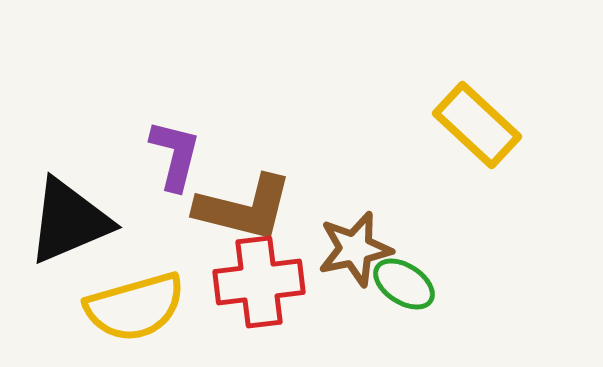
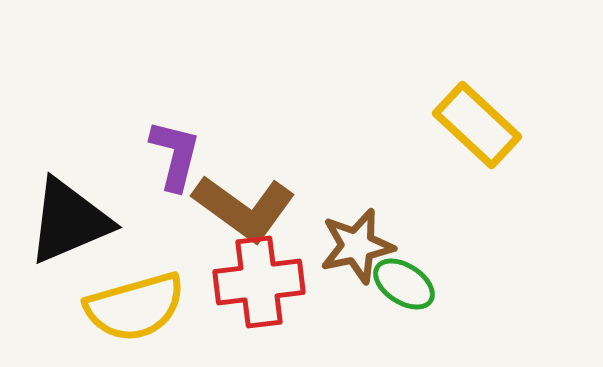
brown L-shape: rotated 22 degrees clockwise
brown star: moved 2 px right, 3 px up
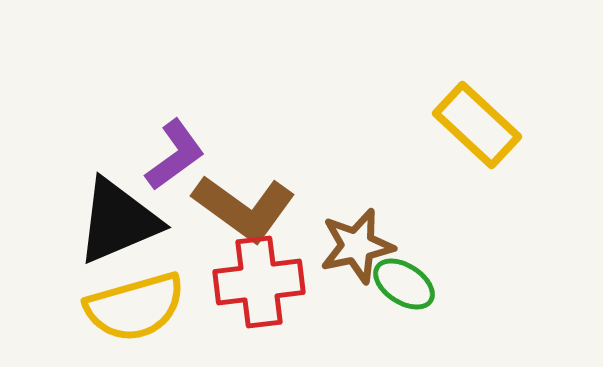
purple L-shape: rotated 40 degrees clockwise
black triangle: moved 49 px right
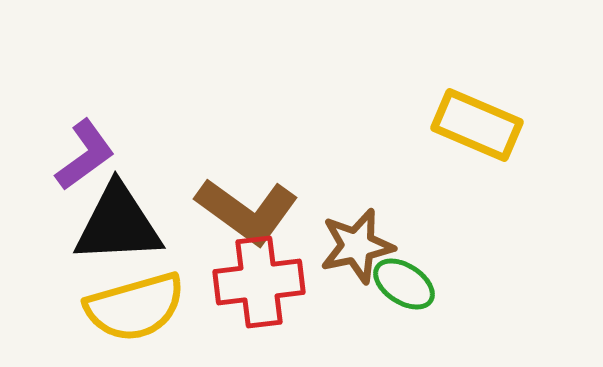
yellow rectangle: rotated 20 degrees counterclockwise
purple L-shape: moved 90 px left
brown L-shape: moved 3 px right, 3 px down
black triangle: moved 3 px down; rotated 20 degrees clockwise
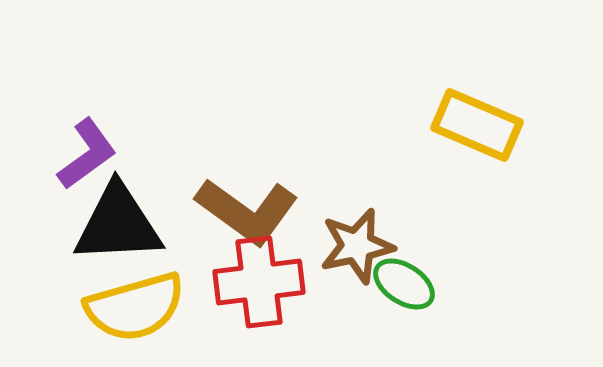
purple L-shape: moved 2 px right, 1 px up
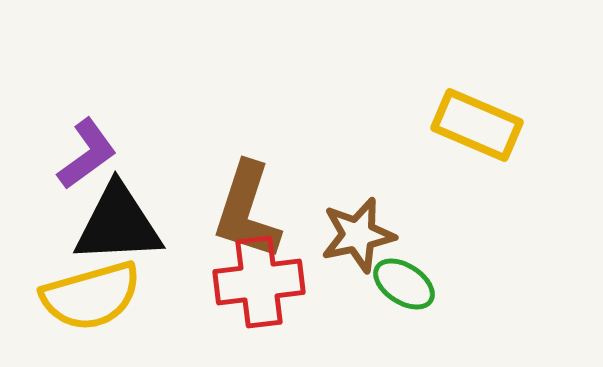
brown L-shape: rotated 72 degrees clockwise
brown star: moved 1 px right, 11 px up
yellow semicircle: moved 44 px left, 11 px up
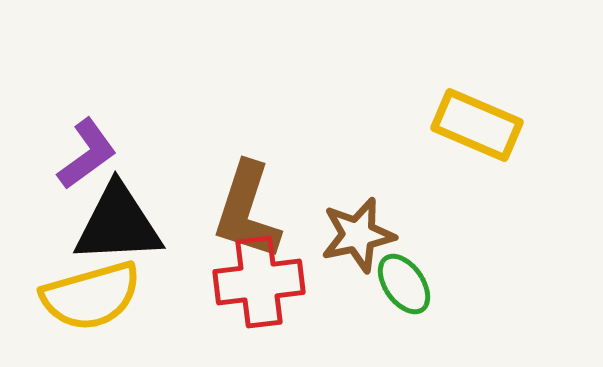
green ellipse: rotated 22 degrees clockwise
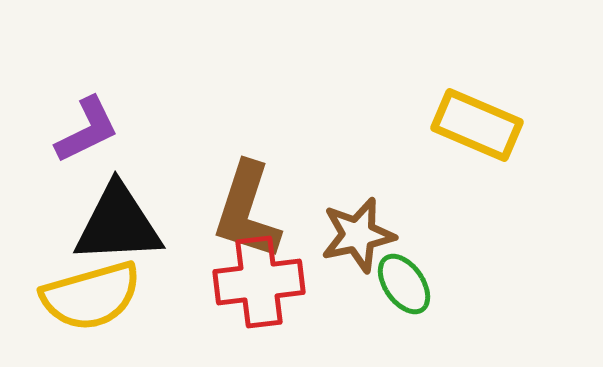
purple L-shape: moved 24 px up; rotated 10 degrees clockwise
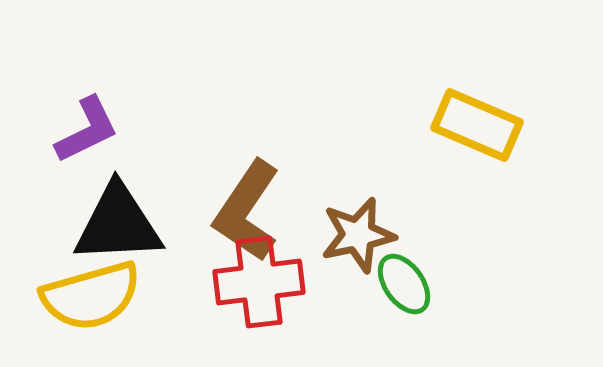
brown L-shape: rotated 16 degrees clockwise
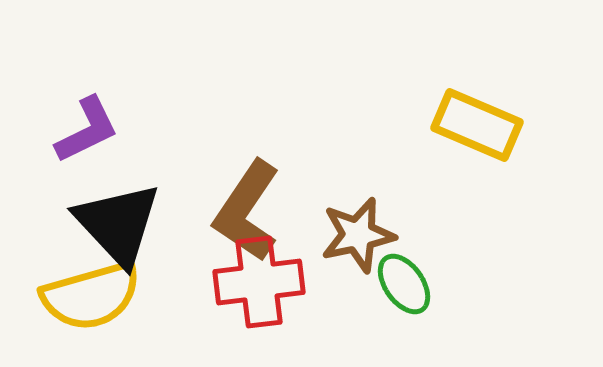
black triangle: rotated 50 degrees clockwise
